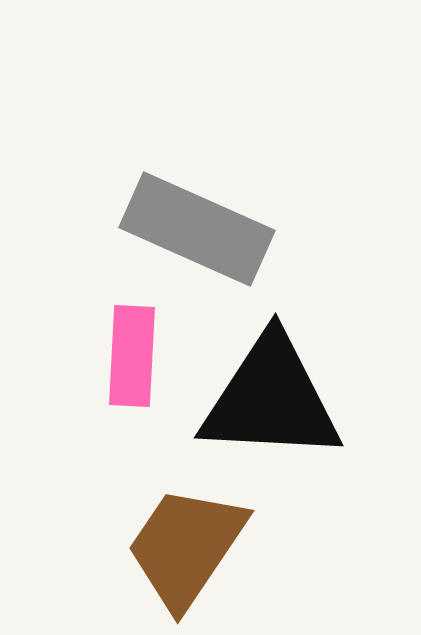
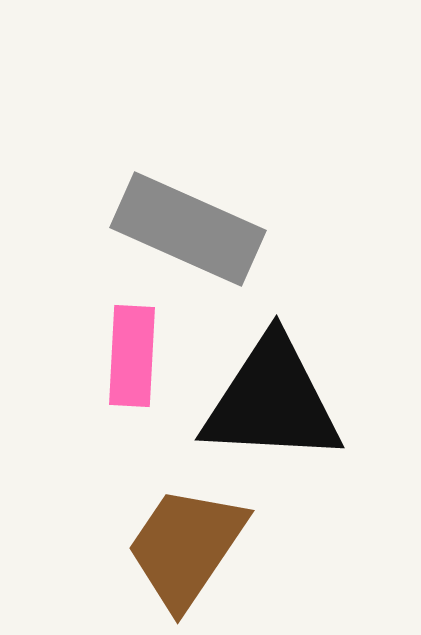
gray rectangle: moved 9 px left
black triangle: moved 1 px right, 2 px down
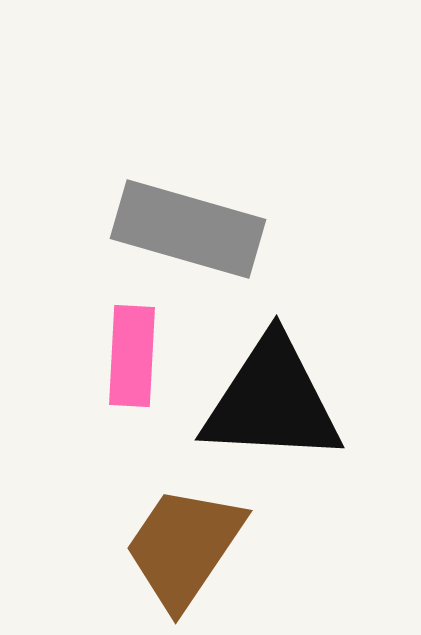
gray rectangle: rotated 8 degrees counterclockwise
brown trapezoid: moved 2 px left
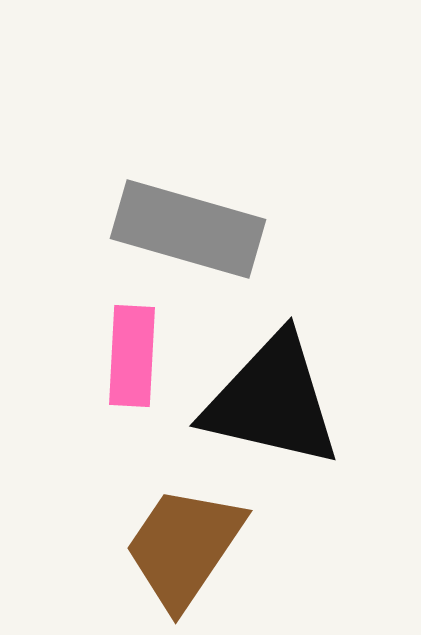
black triangle: rotated 10 degrees clockwise
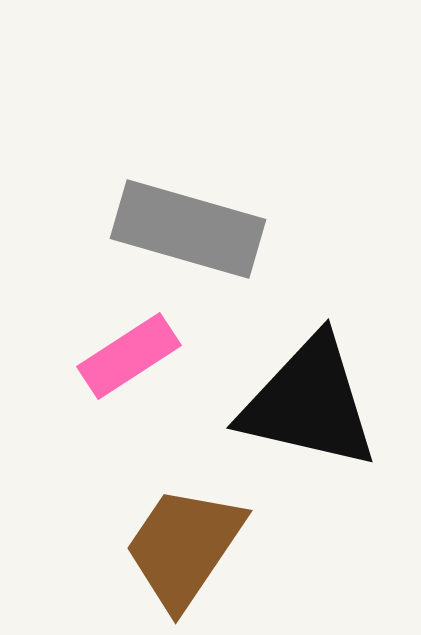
pink rectangle: moved 3 px left; rotated 54 degrees clockwise
black triangle: moved 37 px right, 2 px down
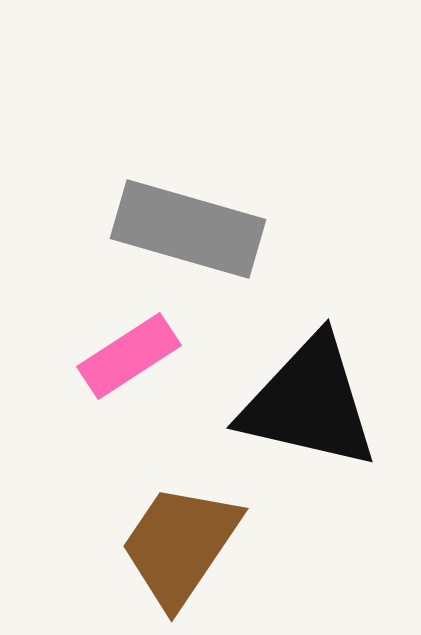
brown trapezoid: moved 4 px left, 2 px up
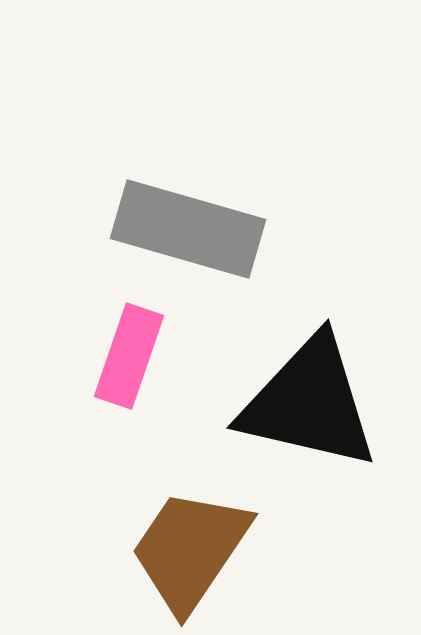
pink rectangle: rotated 38 degrees counterclockwise
brown trapezoid: moved 10 px right, 5 px down
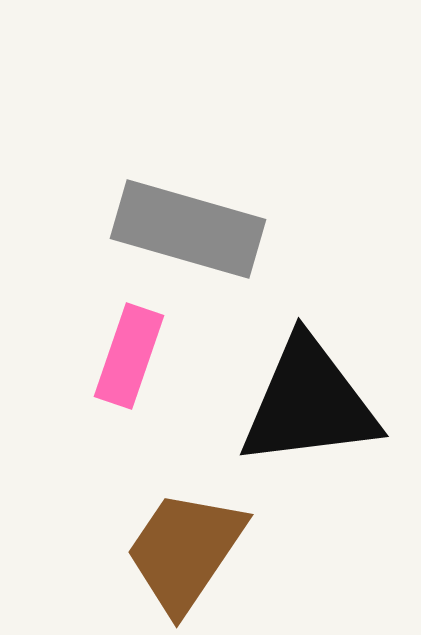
black triangle: rotated 20 degrees counterclockwise
brown trapezoid: moved 5 px left, 1 px down
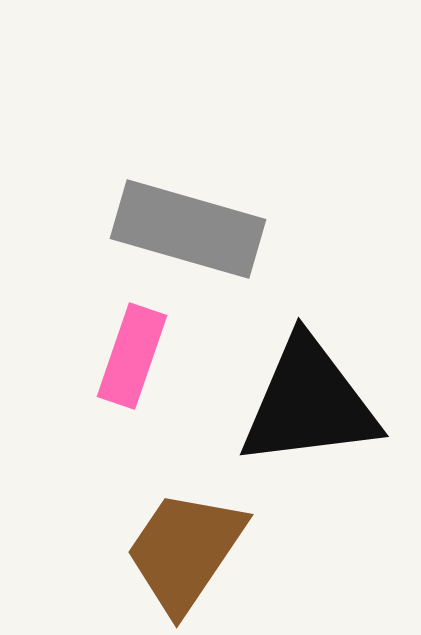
pink rectangle: moved 3 px right
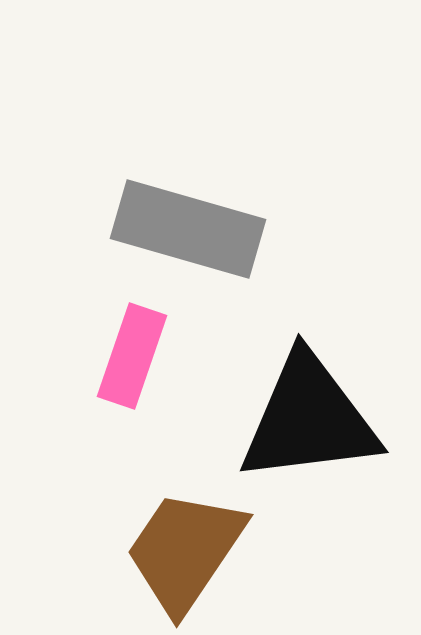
black triangle: moved 16 px down
